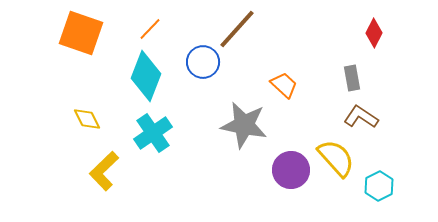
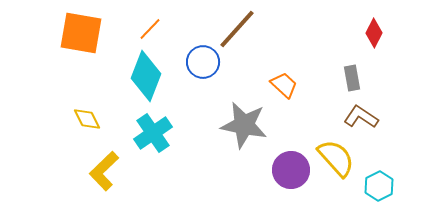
orange square: rotated 9 degrees counterclockwise
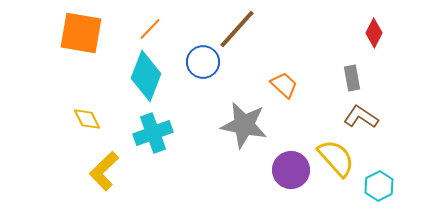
cyan cross: rotated 15 degrees clockwise
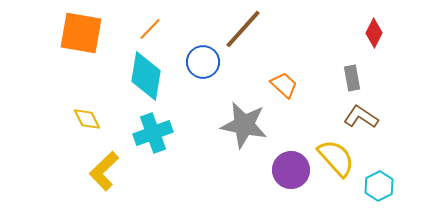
brown line: moved 6 px right
cyan diamond: rotated 12 degrees counterclockwise
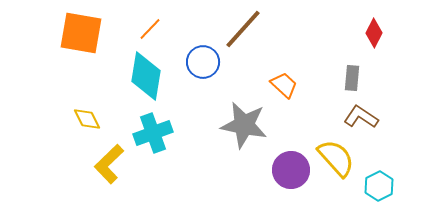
gray rectangle: rotated 15 degrees clockwise
yellow L-shape: moved 5 px right, 7 px up
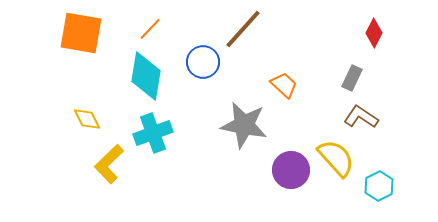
gray rectangle: rotated 20 degrees clockwise
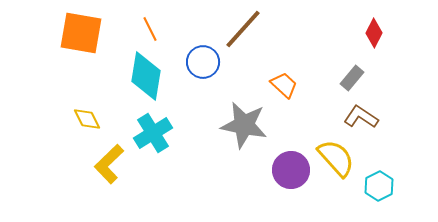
orange line: rotated 70 degrees counterclockwise
gray rectangle: rotated 15 degrees clockwise
cyan cross: rotated 12 degrees counterclockwise
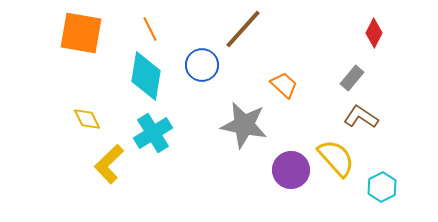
blue circle: moved 1 px left, 3 px down
cyan hexagon: moved 3 px right, 1 px down
